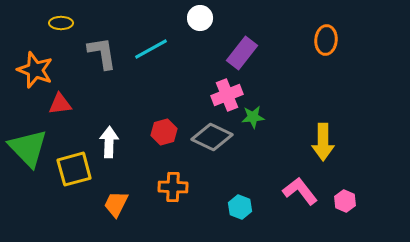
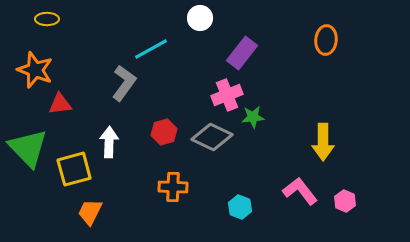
yellow ellipse: moved 14 px left, 4 px up
gray L-shape: moved 22 px right, 30 px down; rotated 45 degrees clockwise
orange trapezoid: moved 26 px left, 8 px down
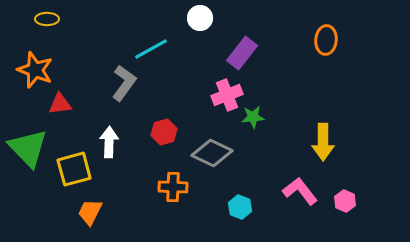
gray diamond: moved 16 px down
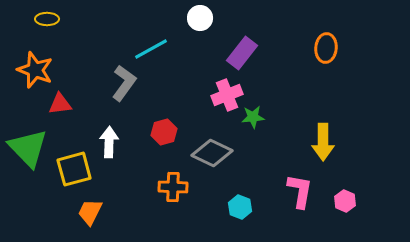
orange ellipse: moved 8 px down
pink L-shape: rotated 48 degrees clockwise
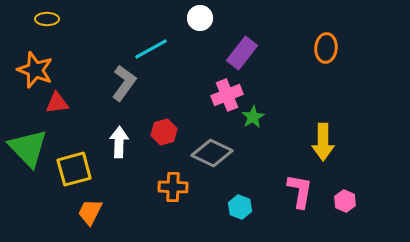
red triangle: moved 3 px left, 1 px up
green star: rotated 25 degrees counterclockwise
white arrow: moved 10 px right
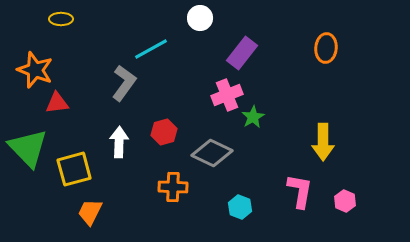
yellow ellipse: moved 14 px right
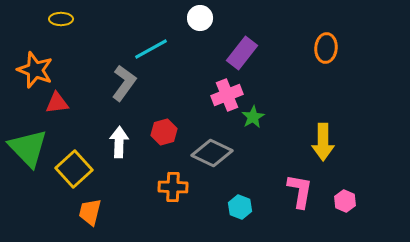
yellow square: rotated 27 degrees counterclockwise
orange trapezoid: rotated 12 degrees counterclockwise
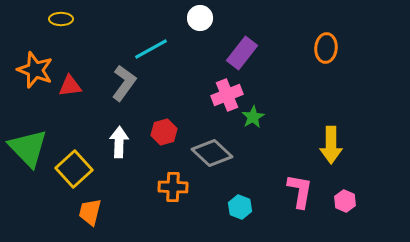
red triangle: moved 13 px right, 17 px up
yellow arrow: moved 8 px right, 3 px down
gray diamond: rotated 18 degrees clockwise
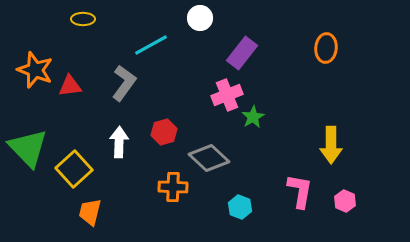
yellow ellipse: moved 22 px right
cyan line: moved 4 px up
gray diamond: moved 3 px left, 5 px down
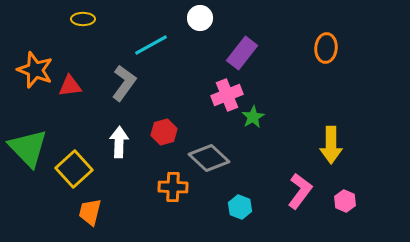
pink L-shape: rotated 27 degrees clockwise
